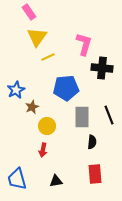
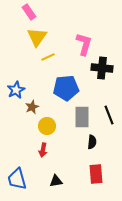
red rectangle: moved 1 px right
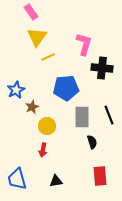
pink rectangle: moved 2 px right
black semicircle: rotated 24 degrees counterclockwise
red rectangle: moved 4 px right, 2 px down
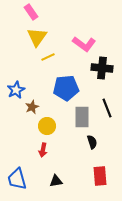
pink L-shape: rotated 110 degrees clockwise
black line: moved 2 px left, 7 px up
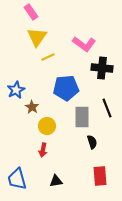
brown star: rotated 16 degrees counterclockwise
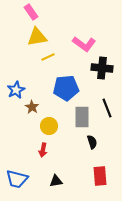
yellow triangle: rotated 45 degrees clockwise
yellow circle: moved 2 px right
blue trapezoid: rotated 60 degrees counterclockwise
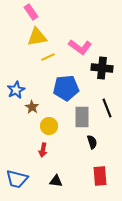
pink L-shape: moved 4 px left, 3 px down
black triangle: rotated 16 degrees clockwise
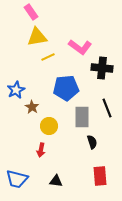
red arrow: moved 2 px left
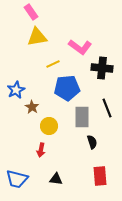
yellow line: moved 5 px right, 7 px down
blue pentagon: moved 1 px right
black triangle: moved 2 px up
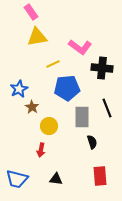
blue star: moved 3 px right, 1 px up
